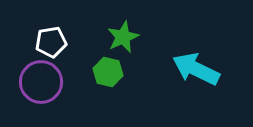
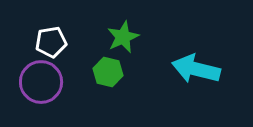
cyan arrow: rotated 12 degrees counterclockwise
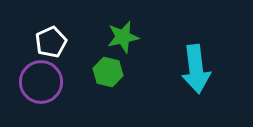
green star: rotated 12 degrees clockwise
white pentagon: rotated 16 degrees counterclockwise
cyan arrow: rotated 111 degrees counterclockwise
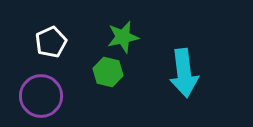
cyan arrow: moved 12 px left, 4 px down
purple circle: moved 14 px down
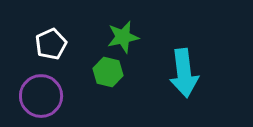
white pentagon: moved 2 px down
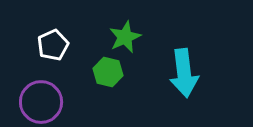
green star: moved 2 px right; rotated 12 degrees counterclockwise
white pentagon: moved 2 px right, 1 px down
purple circle: moved 6 px down
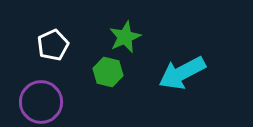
cyan arrow: moved 2 px left; rotated 69 degrees clockwise
